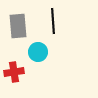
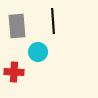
gray rectangle: moved 1 px left
red cross: rotated 12 degrees clockwise
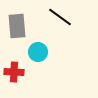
black line: moved 7 px right, 4 px up; rotated 50 degrees counterclockwise
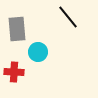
black line: moved 8 px right; rotated 15 degrees clockwise
gray rectangle: moved 3 px down
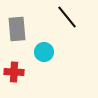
black line: moved 1 px left
cyan circle: moved 6 px right
